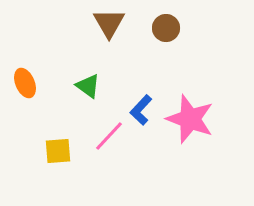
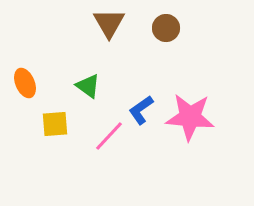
blue L-shape: rotated 12 degrees clockwise
pink star: moved 2 px up; rotated 15 degrees counterclockwise
yellow square: moved 3 px left, 27 px up
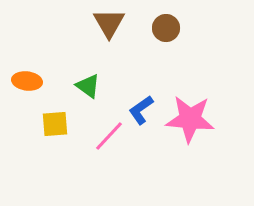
orange ellipse: moved 2 px right, 2 px up; rotated 60 degrees counterclockwise
pink star: moved 2 px down
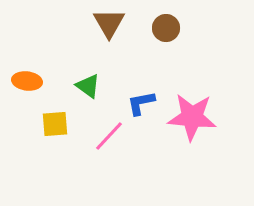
blue L-shape: moved 7 px up; rotated 24 degrees clockwise
pink star: moved 2 px right, 2 px up
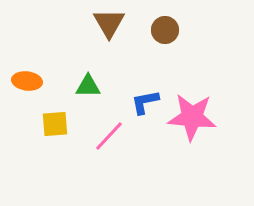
brown circle: moved 1 px left, 2 px down
green triangle: rotated 36 degrees counterclockwise
blue L-shape: moved 4 px right, 1 px up
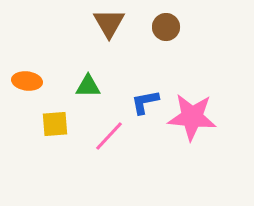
brown circle: moved 1 px right, 3 px up
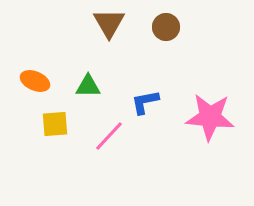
orange ellipse: moved 8 px right; rotated 16 degrees clockwise
pink star: moved 18 px right
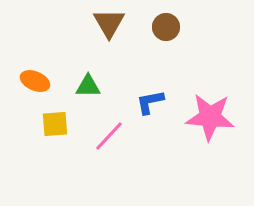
blue L-shape: moved 5 px right
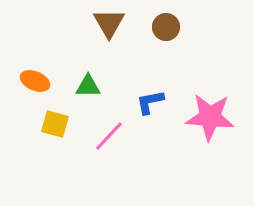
yellow square: rotated 20 degrees clockwise
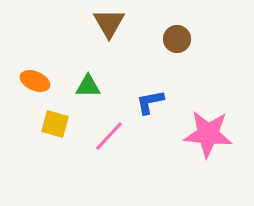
brown circle: moved 11 px right, 12 px down
pink star: moved 2 px left, 17 px down
